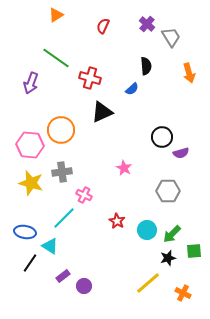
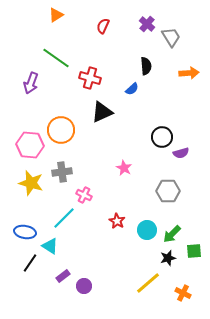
orange arrow: rotated 78 degrees counterclockwise
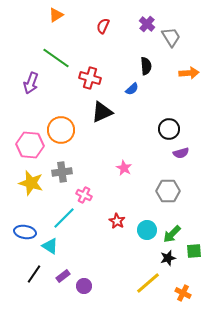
black circle: moved 7 px right, 8 px up
black line: moved 4 px right, 11 px down
